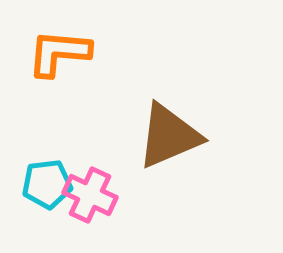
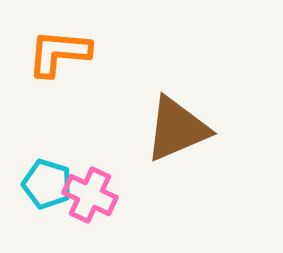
brown triangle: moved 8 px right, 7 px up
cyan pentagon: rotated 24 degrees clockwise
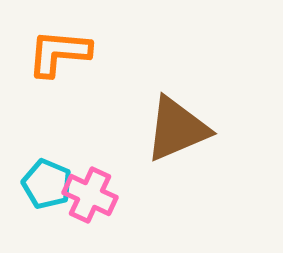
cyan pentagon: rotated 6 degrees clockwise
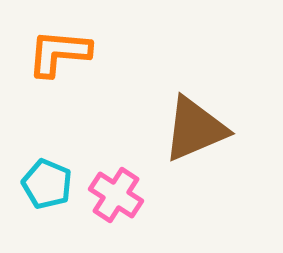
brown triangle: moved 18 px right
pink cross: moved 26 px right; rotated 8 degrees clockwise
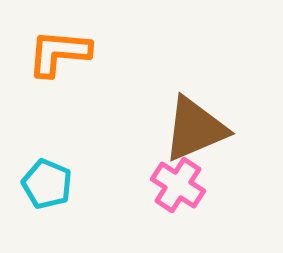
pink cross: moved 62 px right, 10 px up
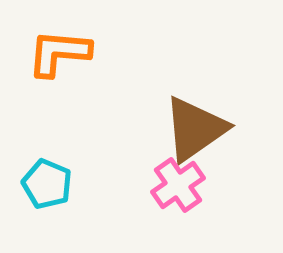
brown triangle: rotated 12 degrees counterclockwise
pink cross: rotated 22 degrees clockwise
